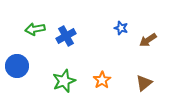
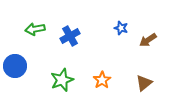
blue cross: moved 4 px right
blue circle: moved 2 px left
green star: moved 2 px left, 1 px up
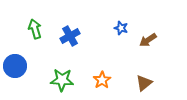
green arrow: rotated 84 degrees clockwise
green star: rotated 25 degrees clockwise
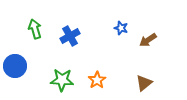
orange star: moved 5 px left
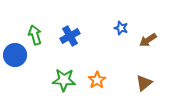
green arrow: moved 6 px down
blue circle: moved 11 px up
green star: moved 2 px right
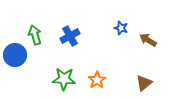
brown arrow: rotated 66 degrees clockwise
green star: moved 1 px up
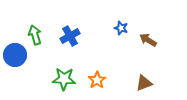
brown triangle: rotated 18 degrees clockwise
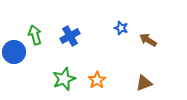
blue circle: moved 1 px left, 3 px up
green star: rotated 25 degrees counterclockwise
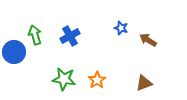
green star: rotated 30 degrees clockwise
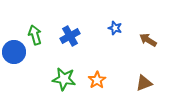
blue star: moved 6 px left
